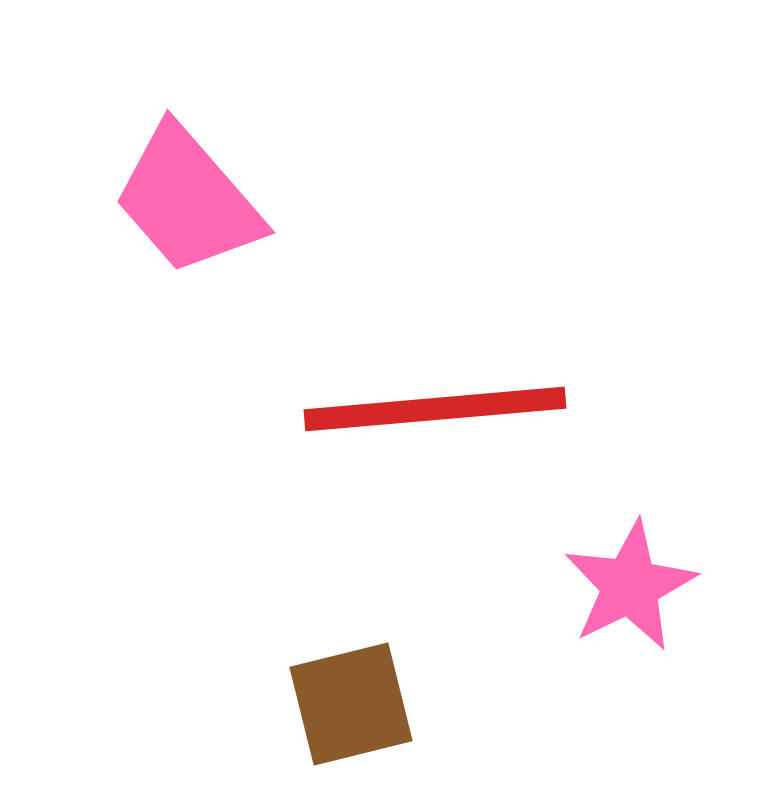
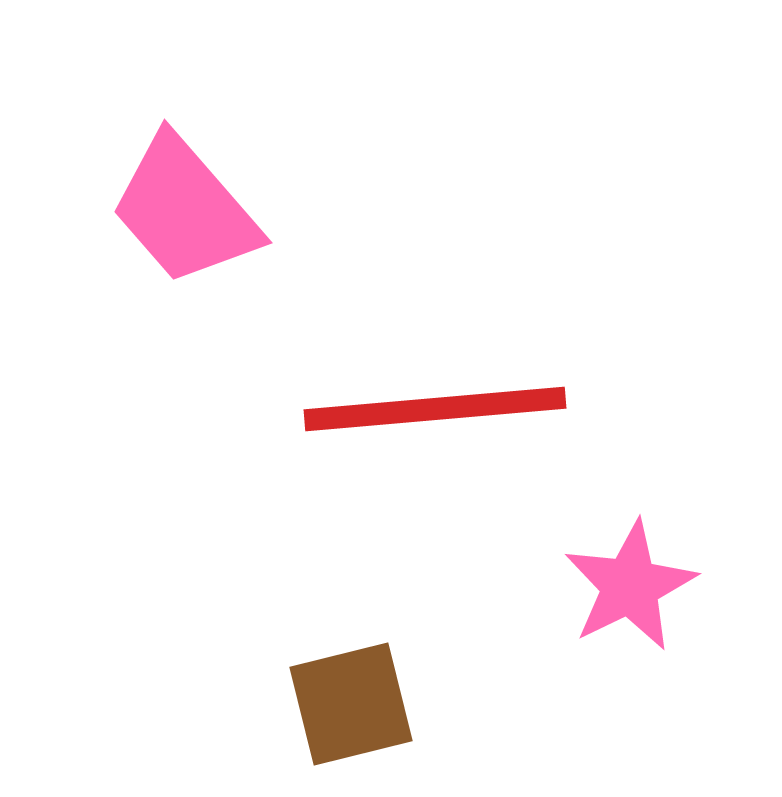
pink trapezoid: moved 3 px left, 10 px down
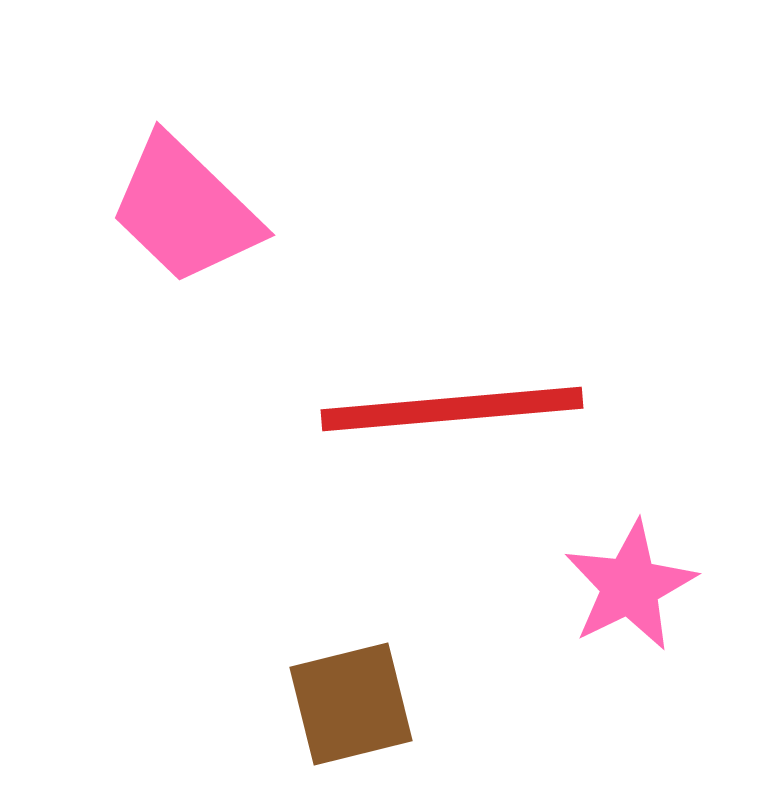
pink trapezoid: rotated 5 degrees counterclockwise
red line: moved 17 px right
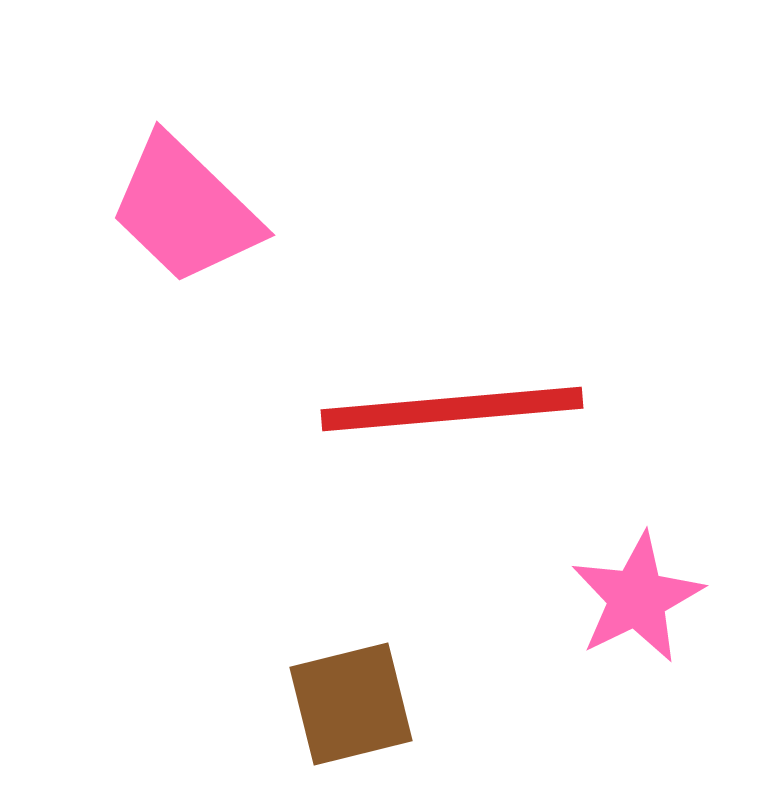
pink star: moved 7 px right, 12 px down
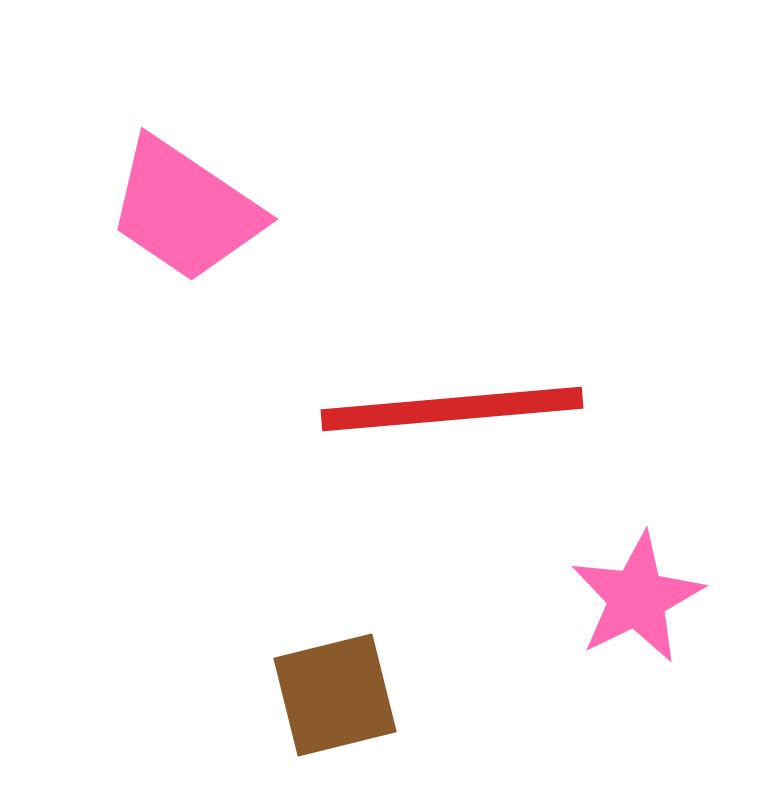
pink trapezoid: rotated 10 degrees counterclockwise
brown square: moved 16 px left, 9 px up
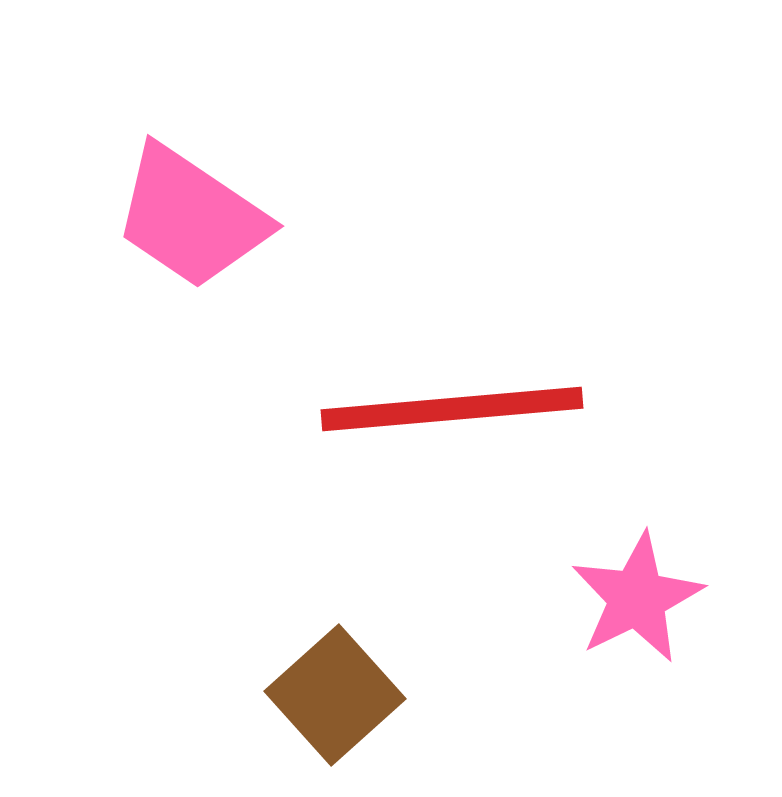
pink trapezoid: moved 6 px right, 7 px down
brown square: rotated 28 degrees counterclockwise
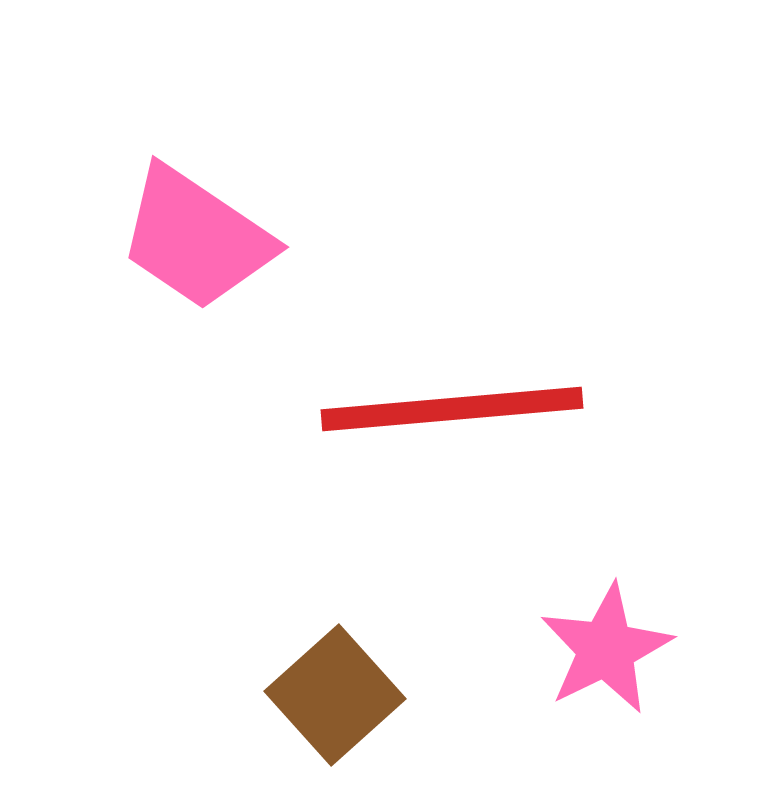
pink trapezoid: moved 5 px right, 21 px down
pink star: moved 31 px left, 51 px down
